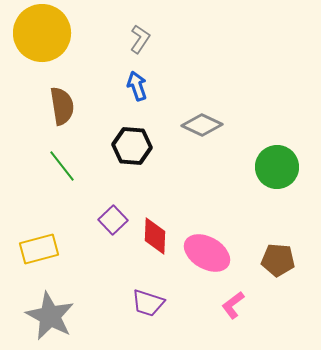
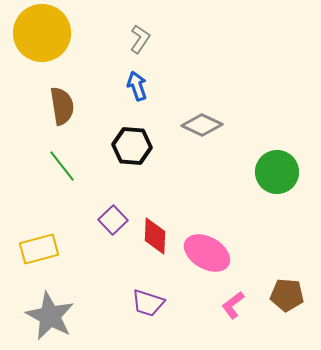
green circle: moved 5 px down
brown pentagon: moved 9 px right, 35 px down
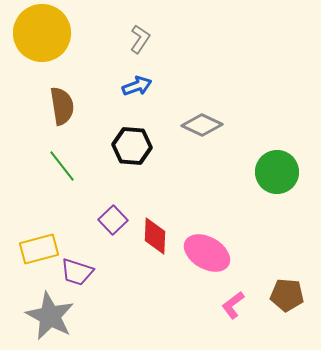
blue arrow: rotated 88 degrees clockwise
purple trapezoid: moved 71 px left, 31 px up
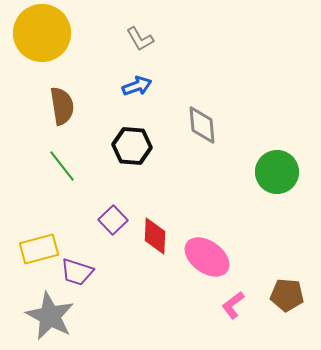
gray L-shape: rotated 116 degrees clockwise
gray diamond: rotated 60 degrees clockwise
pink ellipse: moved 4 px down; rotated 6 degrees clockwise
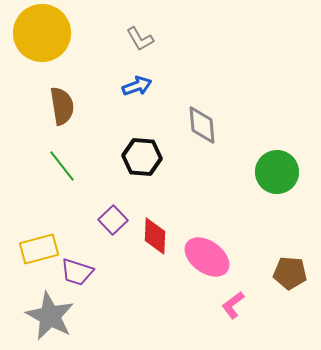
black hexagon: moved 10 px right, 11 px down
brown pentagon: moved 3 px right, 22 px up
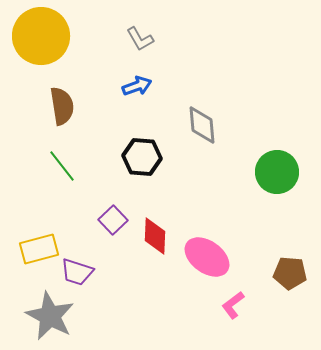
yellow circle: moved 1 px left, 3 px down
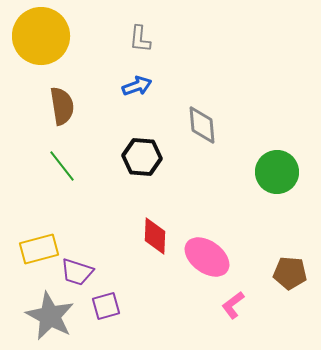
gray L-shape: rotated 36 degrees clockwise
purple square: moved 7 px left, 86 px down; rotated 28 degrees clockwise
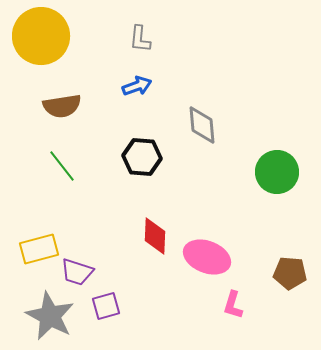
brown semicircle: rotated 90 degrees clockwise
pink ellipse: rotated 15 degrees counterclockwise
pink L-shape: rotated 36 degrees counterclockwise
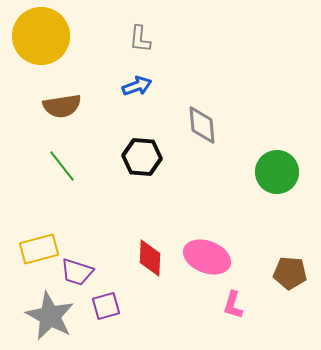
red diamond: moved 5 px left, 22 px down
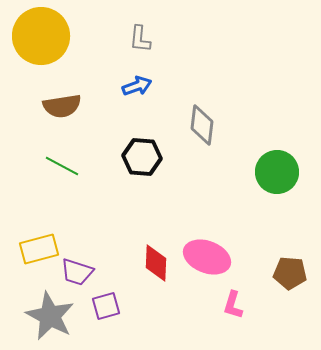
gray diamond: rotated 12 degrees clockwise
green line: rotated 24 degrees counterclockwise
red diamond: moved 6 px right, 5 px down
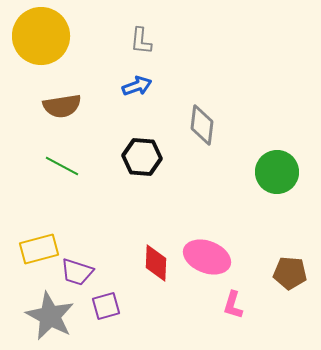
gray L-shape: moved 1 px right, 2 px down
